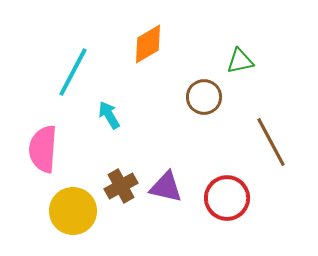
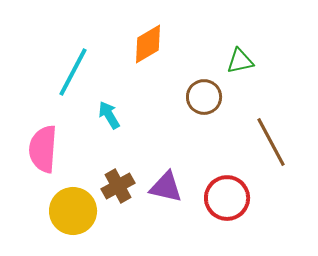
brown cross: moved 3 px left
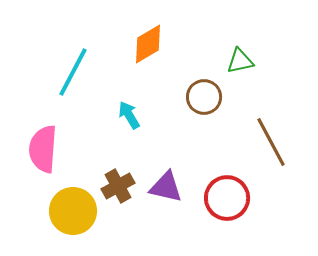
cyan arrow: moved 20 px right
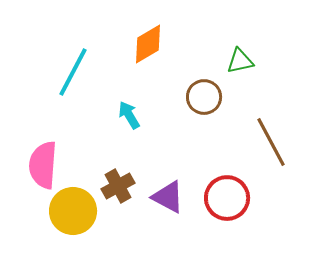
pink semicircle: moved 16 px down
purple triangle: moved 2 px right, 10 px down; rotated 15 degrees clockwise
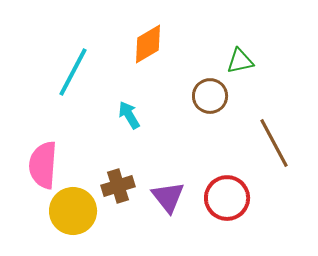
brown circle: moved 6 px right, 1 px up
brown line: moved 3 px right, 1 px down
brown cross: rotated 12 degrees clockwise
purple triangle: rotated 24 degrees clockwise
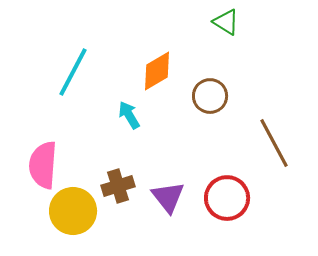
orange diamond: moved 9 px right, 27 px down
green triangle: moved 14 px left, 39 px up; rotated 44 degrees clockwise
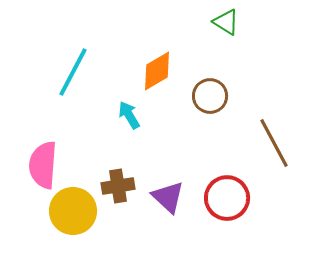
brown cross: rotated 8 degrees clockwise
purple triangle: rotated 9 degrees counterclockwise
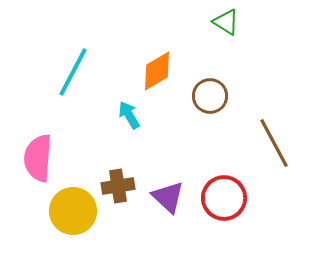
pink semicircle: moved 5 px left, 7 px up
red circle: moved 3 px left
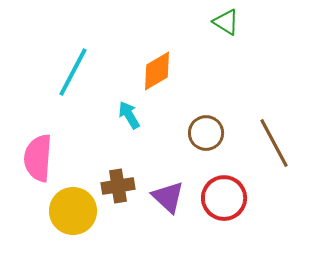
brown circle: moved 4 px left, 37 px down
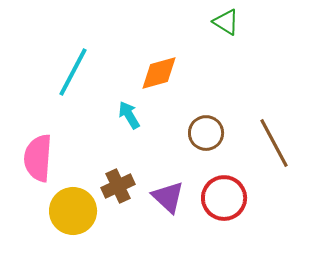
orange diamond: moved 2 px right, 2 px down; rotated 15 degrees clockwise
brown cross: rotated 16 degrees counterclockwise
